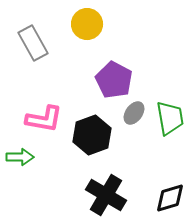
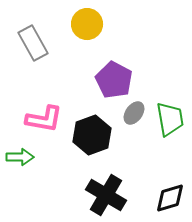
green trapezoid: moved 1 px down
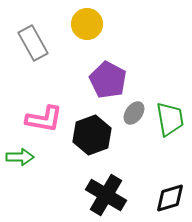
purple pentagon: moved 6 px left
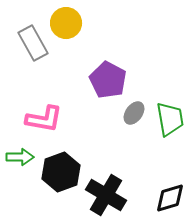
yellow circle: moved 21 px left, 1 px up
black hexagon: moved 31 px left, 37 px down
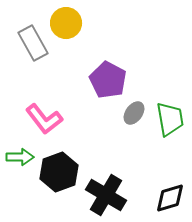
pink L-shape: rotated 42 degrees clockwise
black hexagon: moved 2 px left
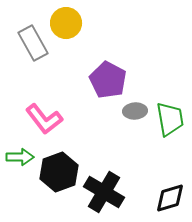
gray ellipse: moved 1 px right, 2 px up; rotated 50 degrees clockwise
black cross: moved 2 px left, 3 px up
